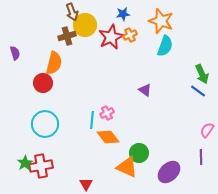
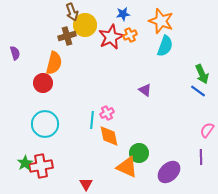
orange diamond: moved 1 px right, 1 px up; rotated 25 degrees clockwise
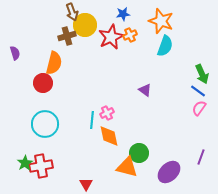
pink semicircle: moved 8 px left, 22 px up
purple line: rotated 21 degrees clockwise
orange triangle: rotated 10 degrees counterclockwise
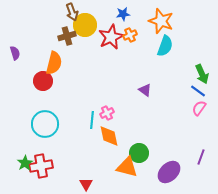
red circle: moved 2 px up
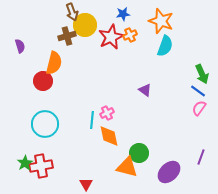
purple semicircle: moved 5 px right, 7 px up
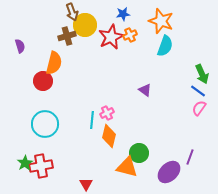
orange diamond: rotated 25 degrees clockwise
purple line: moved 11 px left
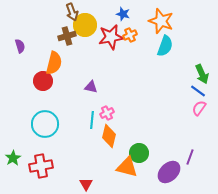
blue star: rotated 24 degrees clockwise
red star: rotated 15 degrees clockwise
purple triangle: moved 54 px left, 3 px up; rotated 24 degrees counterclockwise
green star: moved 12 px left, 5 px up
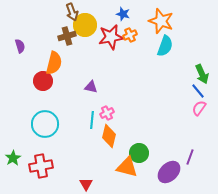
blue line: rotated 14 degrees clockwise
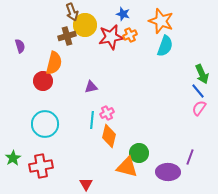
purple triangle: rotated 24 degrees counterclockwise
purple ellipse: moved 1 px left; rotated 45 degrees clockwise
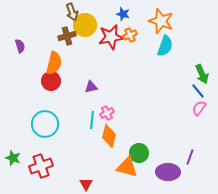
red circle: moved 8 px right
green star: rotated 21 degrees counterclockwise
red cross: rotated 10 degrees counterclockwise
